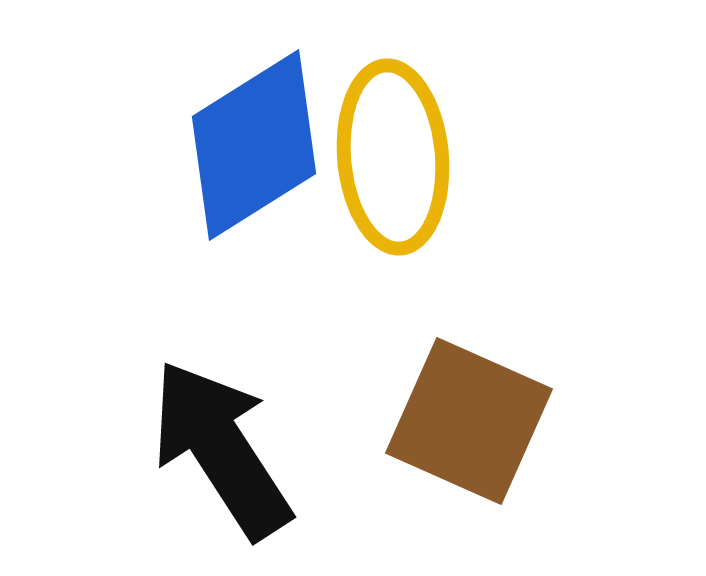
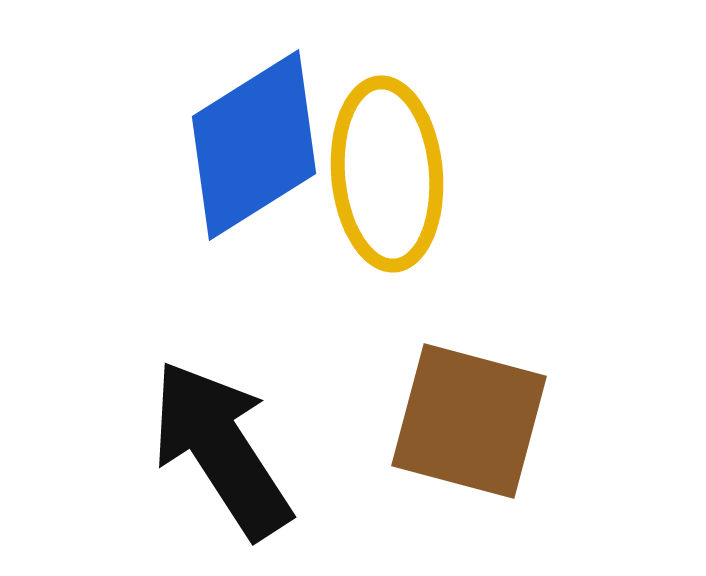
yellow ellipse: moved 6 px left, 17 px down
brown square: rotated 9 degrees counterclockwise
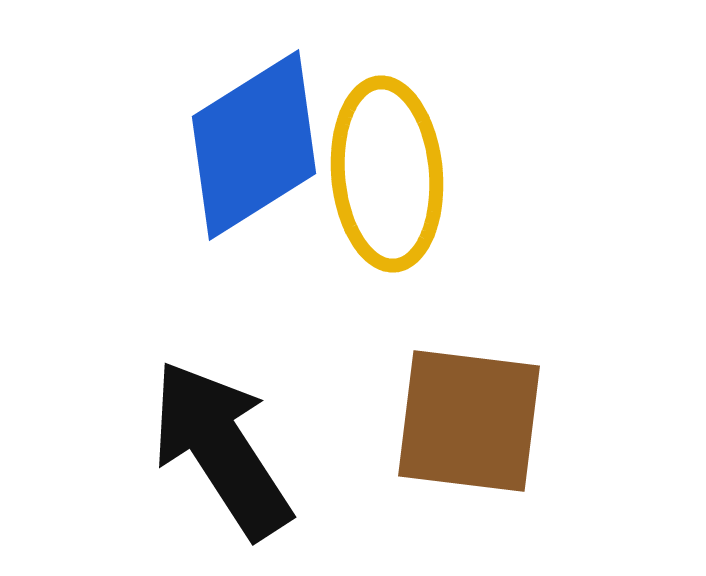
brown square: rotated 8 degrees counterclockwise
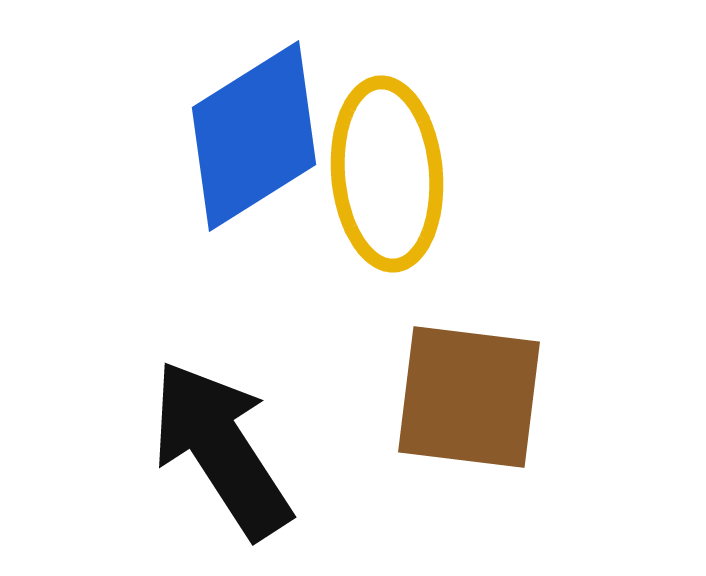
blue diamond: moved 9 px up
brown square: moved 24 px up
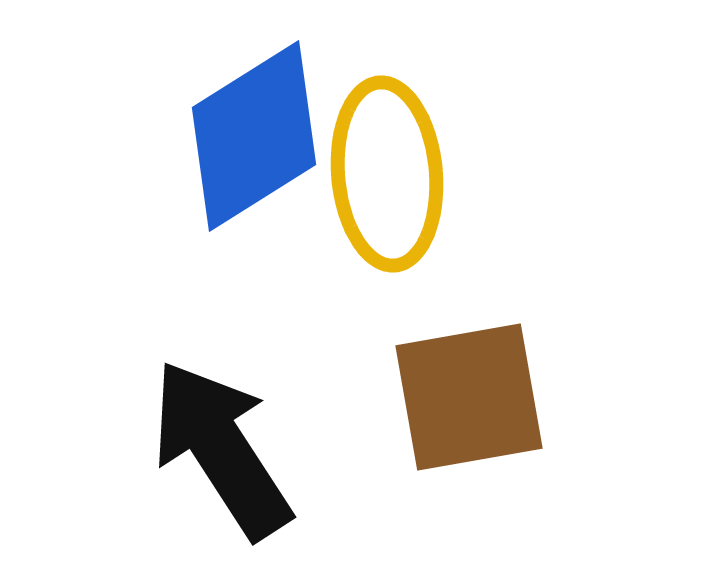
brown square: rotated 17 degrees counterclockwise
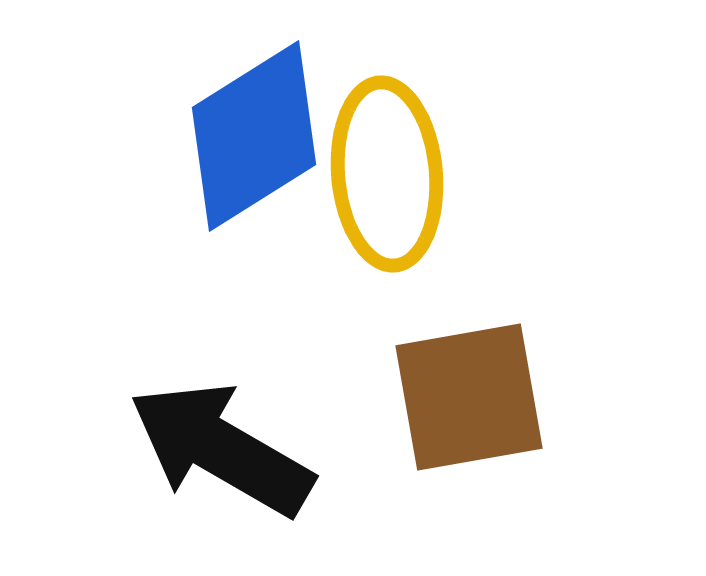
black arrow: rotated 27 degrees counterclockwise
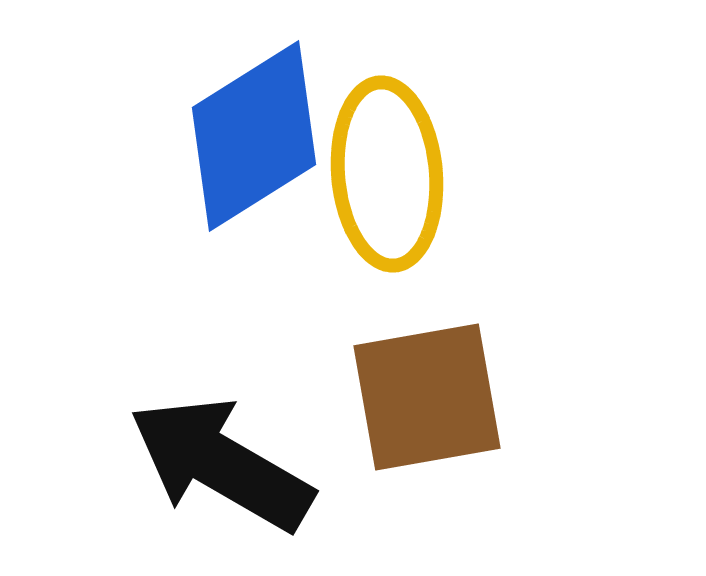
brown square: moved 42 px left
black arrow: moved 15 px down
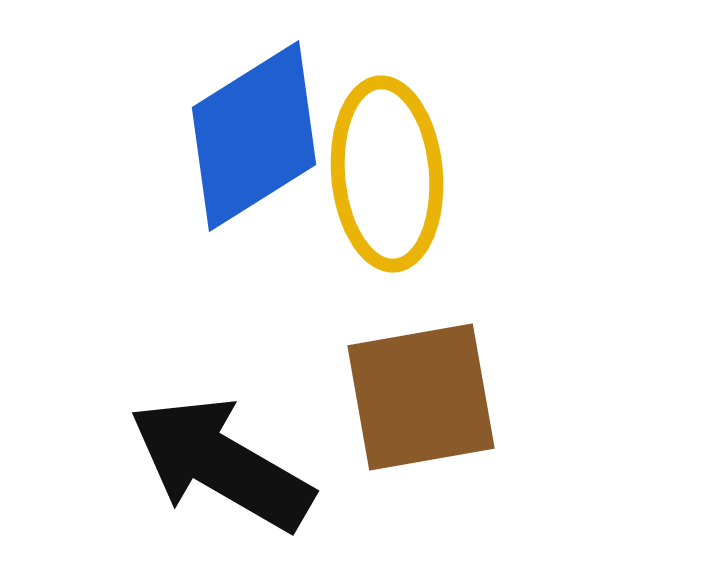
brown square: moved 6 px left
